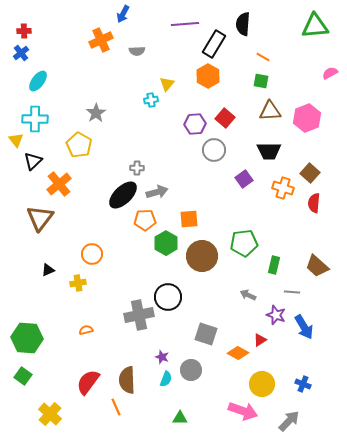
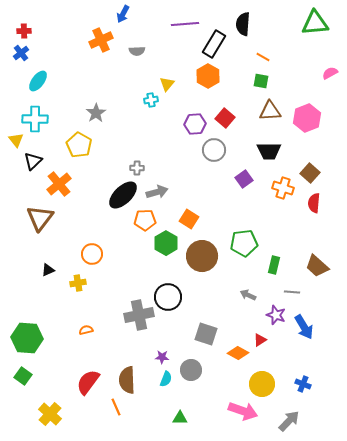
green triangle at (315, 26): moved 3 px up
orange square at (189, 219): rotated 36 degrees clockwise
purple star at (162, 357): rotated 16 degrees counterclockwise
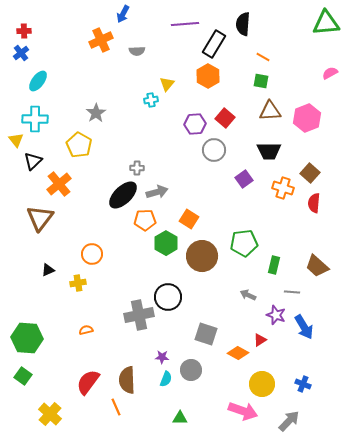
green triangle at (315, 23): moved 11 px right
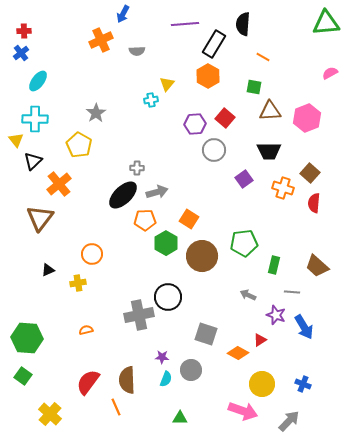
green square at (261, 81): moved 7 px left, 6 px down
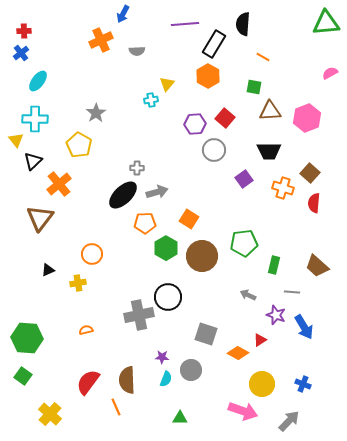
orange pentagon at (145, 220): moved 3 px down
green hexagon at (166, 243): moved 5 px down
